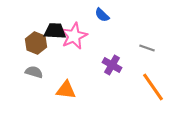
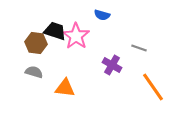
blue semicircle: rotated 28 degrees counterclockwise
black trapezoid: rotated 15 degrees clockwise
pink star: moved 2 px right; rotated 12 degrees counterclockwise
brown hexagon: rotated 15 degrees counterclockwise
gray line: moved 8 px left
orange triangle: moved 1 px left, 2 px up
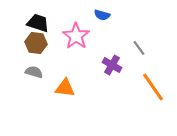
black trapezoid: moved 17 px left, 8 px up
gray line: rotated 35 degrees clockwise
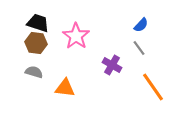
blue semicircle: moved 39 px right, 10 px down; rotated 63 degrees counterclockwise
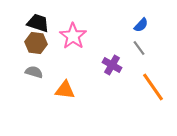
pink star: moved 3 px left
orange triangle: moved 2 px down
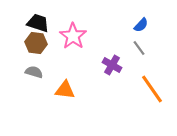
orange line: moved 1 px left, 2 px down
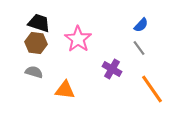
black trapezoid: moved 1 px right
pink star: moved 5 px right, 3 px down
purple cross: moved 4 px down
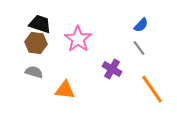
black trapezoid: moved 1 px right, 1 px down
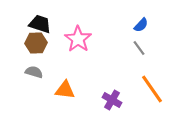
brown hexagon: rotated 10 degrees counterclockwise
purple cross: moved 31 px down
